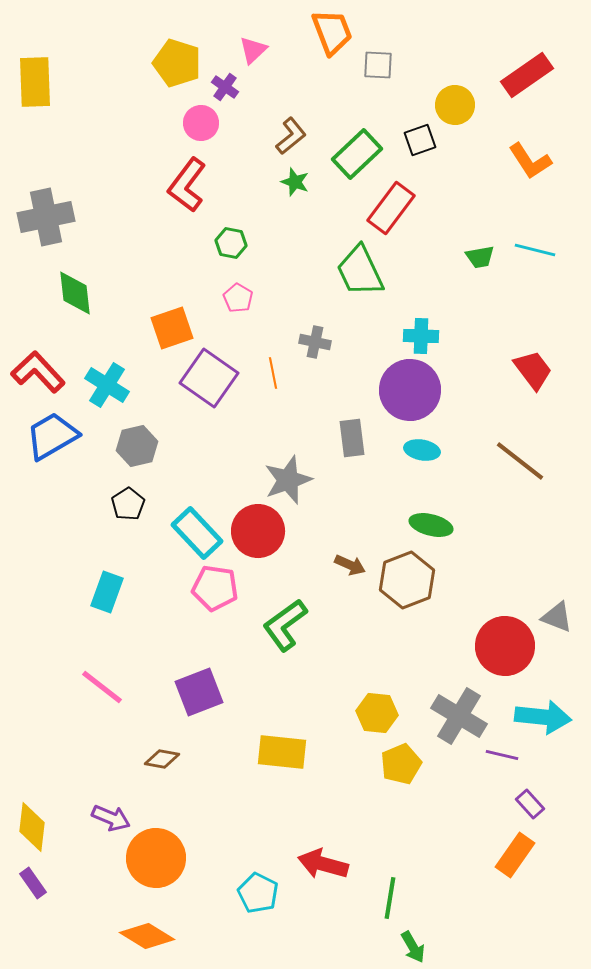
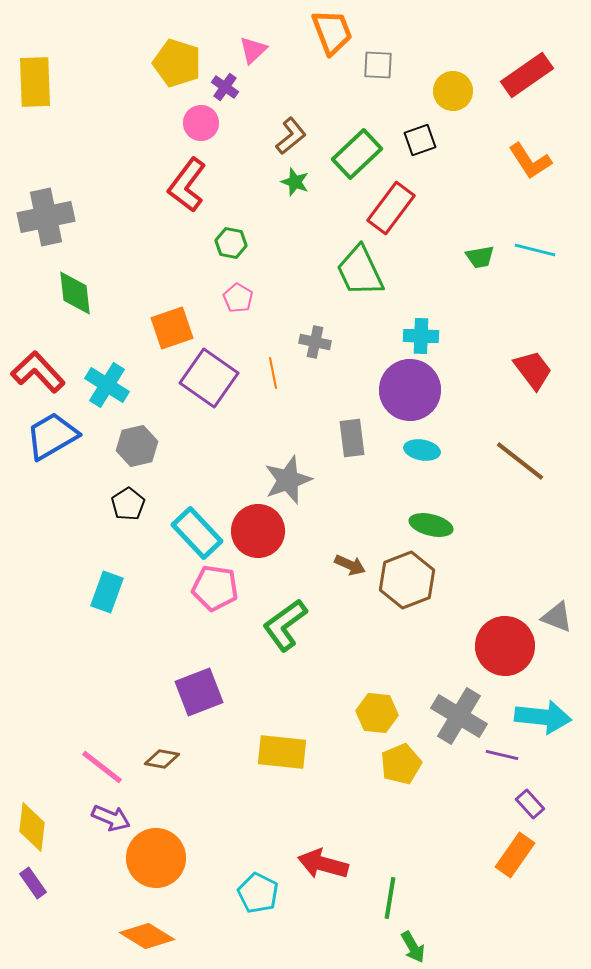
yellow circle at (455, 105): moved 2 px left, 14 px up
pink line at (102, 687): moved 80 px down
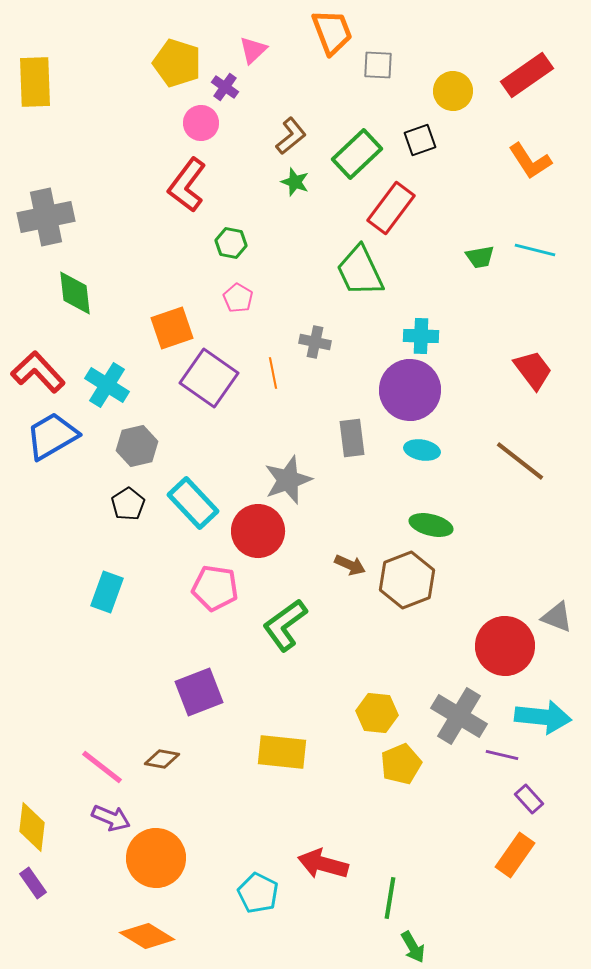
cyan rectangle at (197, 533): moved 4 px left, 30 px up
purple rectangle at (530, 804): moved 1 px left, 5 px up
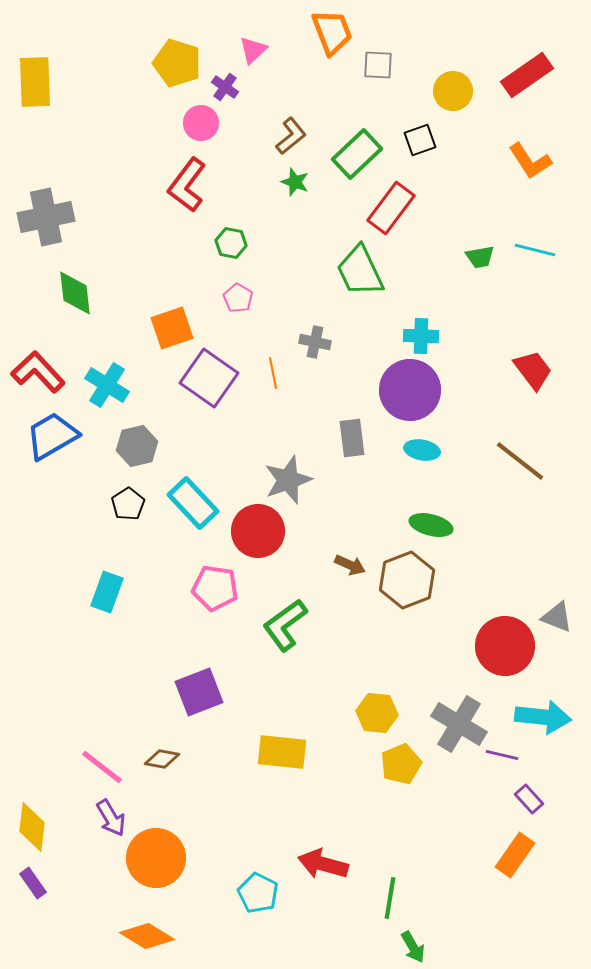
gray cross at (459, 716): moved 8 px down
purple arrow at (111, 818): rotated 36 degrees clockwise
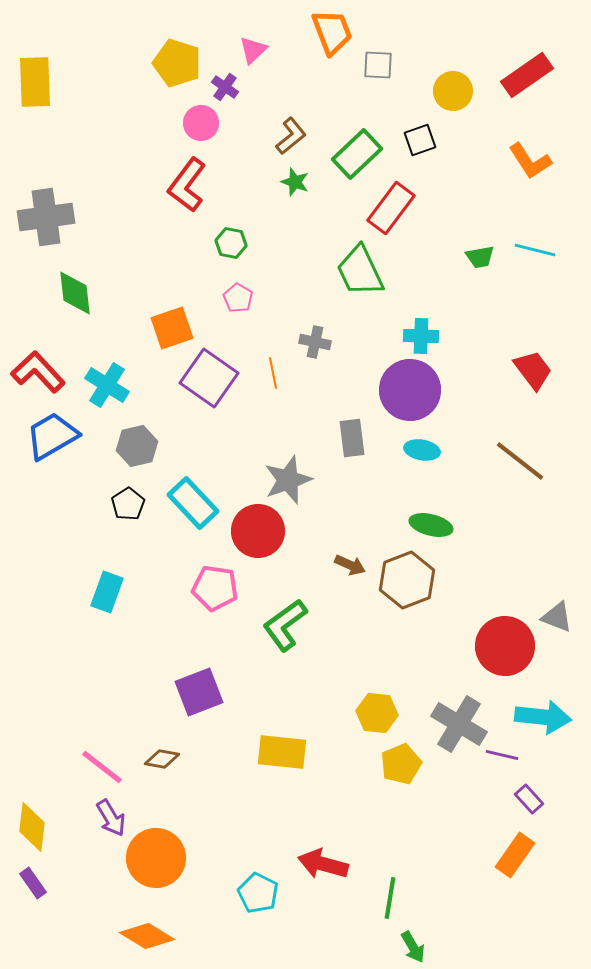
gray cross at (46, 217): rotated 4 degrees clockwise
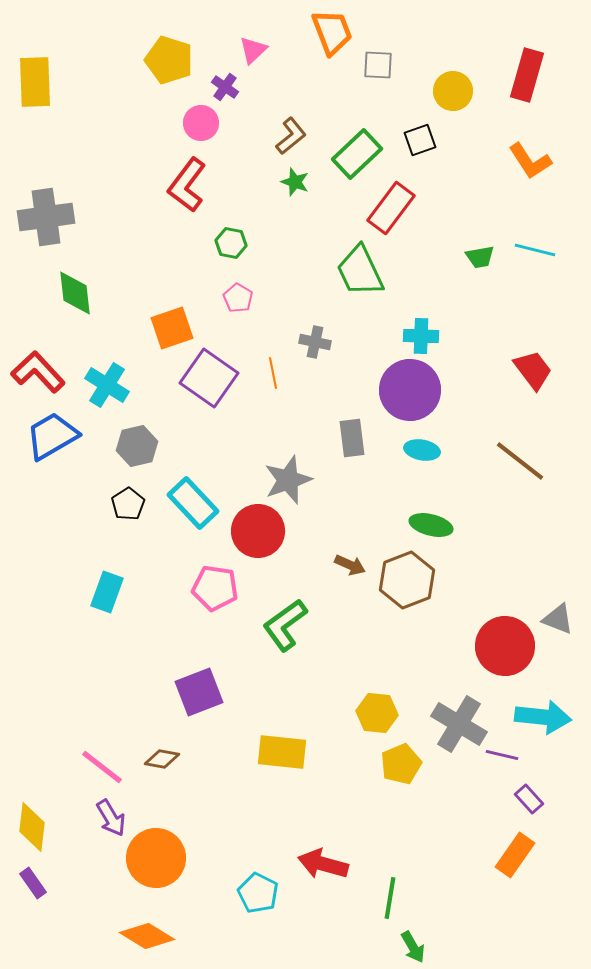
yellow pentagon at (177, 63): moved 8 px left, 3 px up
red rectangle at (527, 75): rotated 39 degrees counterclockwise
gray triangle at (557, 617): moved 1 px right, 2 px down
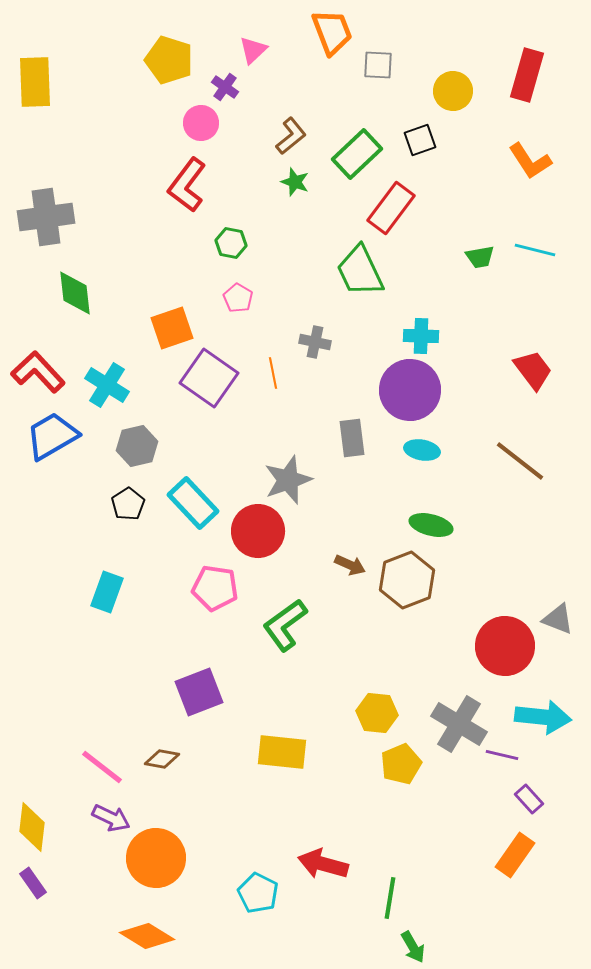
purple arrow at (111, 818): rotated 33 degrees counterclockwise
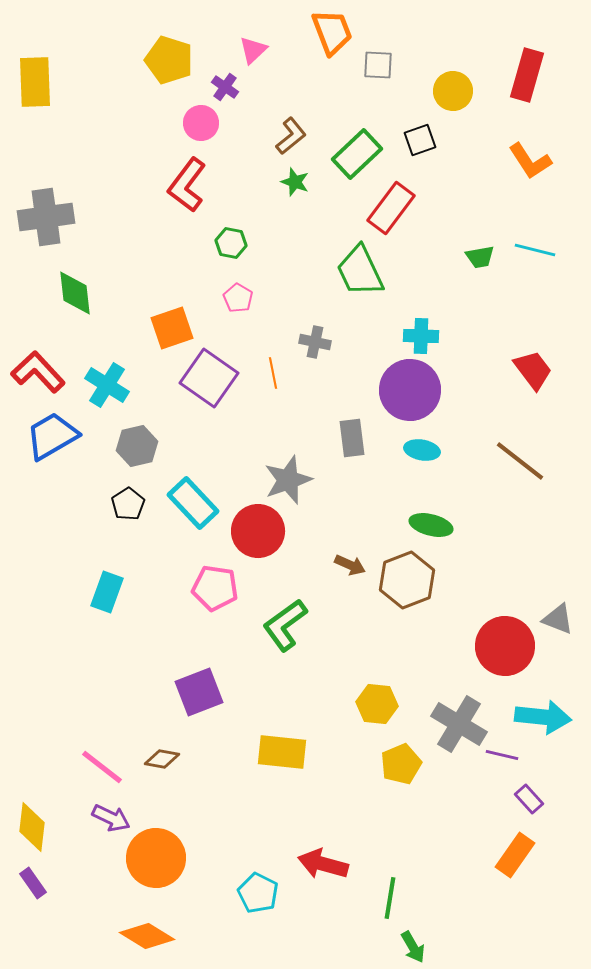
yellow hexagon at (377, 713): moved 9 px up
